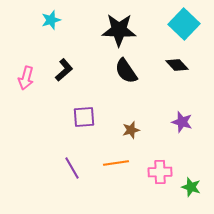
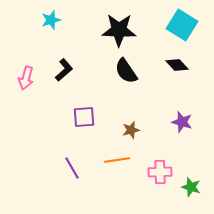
cyan square: moved 2 px left, 1 px down; rotated 12 degrees counterclockwise
orange line: moved 1 px right, 3 px up
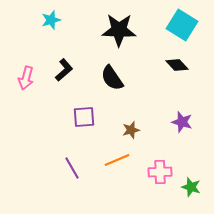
black semicircle: moved 14 px left, 7 px down
orange line: rotated 15 degrees counterclockwise
